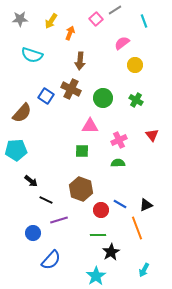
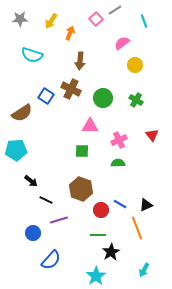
brown semicircle: rotated 15 degrees clockwise
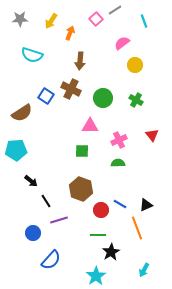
black line: moved 1 px down; rotated 32 degrees clockwise
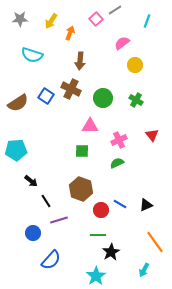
cyan line: moved 3 px right; rotated 40 degrees clockwise
brown semicircle: moved 4 px left, 10 px up
green semicircle: moved 1 px left; rotated 24 degrees counterclockwise
orange line: moved 18 px right, 14 px down; rotated 15 degrees counterclockwise
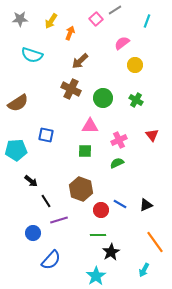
brown arrow: rotated 42 degrees clockwise
blue square: moved 39 px down; rotated 21 degrees counterclockwise
green square: moved 3 px right
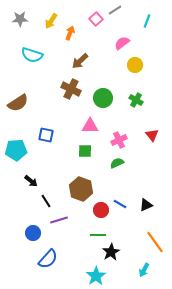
blue semicircle: moved 3 px left, 1 px up
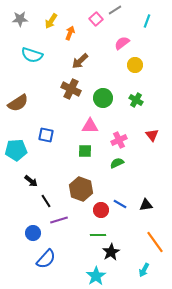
black triangle: rotated 16 degrees clockwise
blue semicircle: moved 2 px left
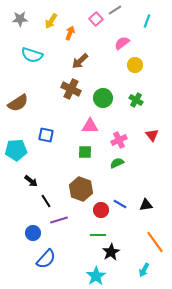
green square: moved 1 px down
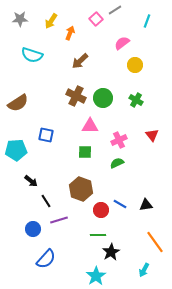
brown cross: moved 5 px right, 7 px down
blue circle: moved 4 px up
